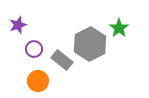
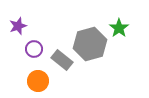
purple star: moved 1 px down
gray hexagon: rotated 12 degrees clockwise
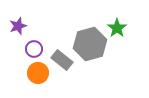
green star: moved 2 px left
orange circle: moved 8 px up
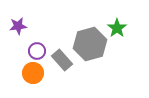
purple star: rotated 12 degrees clockwise
purple circle: moved 3 px right, 2 px down
gray rectangle: rotated 10 degrees clockwise
orange circle: moved 5 px left
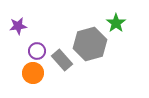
green star: moved 1 px left, 5 px up
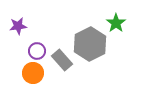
gray hexagon: rotated 12 degrees counterclockwise
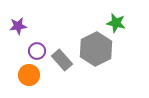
green star: rotated 24 degrees counterclockwise
gray hexagon: moved 6 px right, 5 px down
orange circle: moved 4 px left, 2 px down
